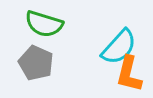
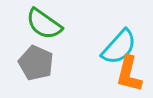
green semicircle: rotated 18 degrees clockwise
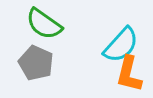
cyan semicircle: moved 2 px right, 2 px up
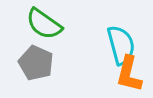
cyan semicircle: rotated 57 degrees counterclockwise
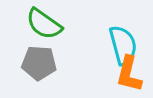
cyan semicircle: moved 2 px right
gray pentagon: moved 3 px right; rotated 20 degrees counterclockwise
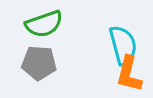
green semicircle: rotated 54 degrees counterclockwise
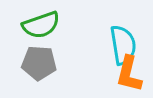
green semicircle: moved 3 px left, 1 px down
cyan semicircle: rotated 6 degrees clockwise
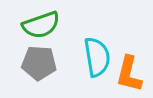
cyan semicircle: moved 26 px left, 12 px down
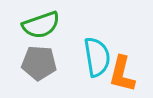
orange L-shape: moved 7 px left
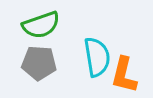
orange L-shape: moved 2 px right, 1 px down
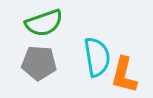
green semicircle: moved 3 px right, 2 px up
